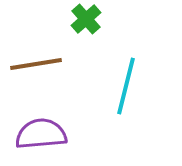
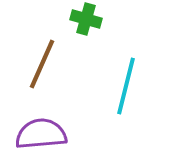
green cross: rotated 32 degrees counterclockwise
brown line: moved 6 px right; rotated 57 degrees counterclockwise
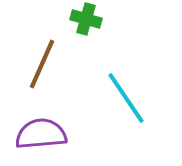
cyan line: moved 12 px down; rotated 48 degrees counterclockwise
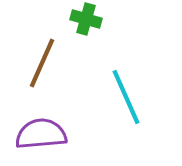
brown line: moved 1 px up
cyan line: moved 1 px up; rotated 10 degrees clockwise
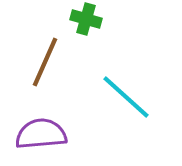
brown line: moved 3 px right, 1 px up
cyan line: rotated 24 degrees counterclockwise
